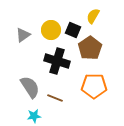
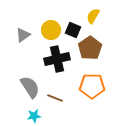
black cross: moved 2 px up; rotated 30 degrees counterclockwise
orange pentagon: moved 2 px left
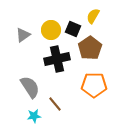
black square: moved 1 px up
orange pentagon: moved 2 px right, 1 px up
brown line: moved 6 px down; rotated 28 degrees clockwise
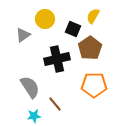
yellow circle: moved 6 px left, 11 px up
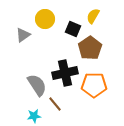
black cross: moved 8 px right, 14 px down
gray semicircle: moved 7 px right, 2 px up
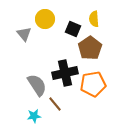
yellow semicircle: moved 1 px right, 3 px down; rotated 35 degrees counterclockwise
gray triangle: moved 1 px right, 1 px up; rotated 35 degrees counterclockwise
orange pentagon: moved 1 px left, 1 px up; rotated 10 degrees counterclockwise
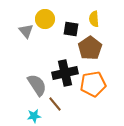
black square: moved 2 px left; rotated 14 degrees counterclockwise
gray triangle: moved 2 px right, 3 px up
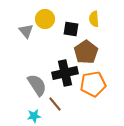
brown pentagon: moved 4 px left, 4 px down
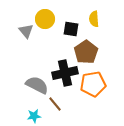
gray semicircle: rotated 30 degrees counterclockwise
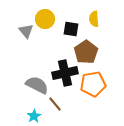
cyan star: rotated 24 degrees counterclockwise
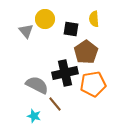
cyan star: rotated 24 degrees counterclockwise
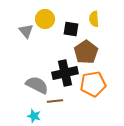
brown line: moved 3 px up; rotated 56 degrees counterclockwise
